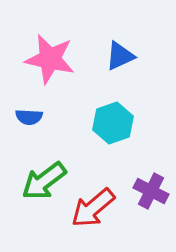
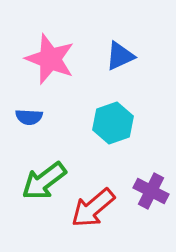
pink star: rotated 9 degrees clockwise
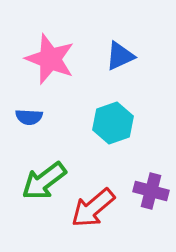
purple cross: rotated 12 degrees counterclockwise
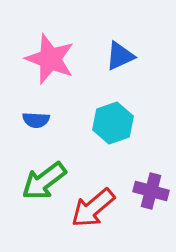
blue semicircle: moved 7 px right, 3 px down
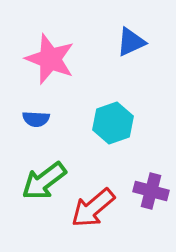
blue triangle: moved 11 px right, 14 px up
blue semicircle: moved 1 px up
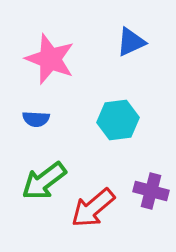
cyan hexagon: moved 5 px right, 3 px up; rotated 12 degrees clockwise
